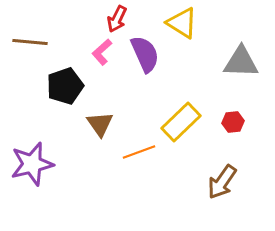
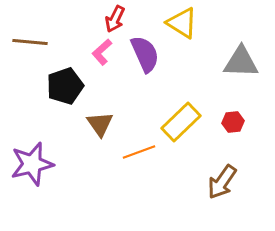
red arrow: moved 2 px left
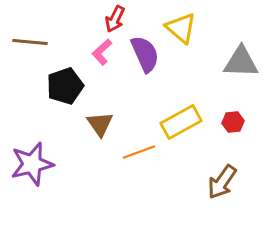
yellow triangle: moved 1 px left, 5 px down; rotated 8 degrees clockwise
yellow rectangle: rotated 15 degrees clockwise
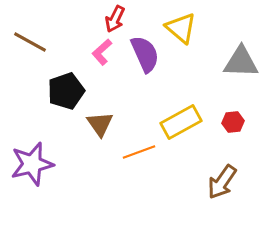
brown line: rotated 24 degrees clockwise
black pentagon: moved 1 px right, 5 px down
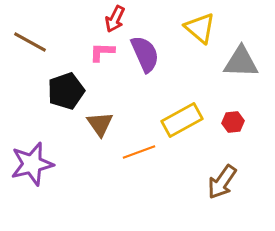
yellow triangle: moved 19 px right
pink L-shape: rotated 44 degrees clockwise
yellow rectangle: moved 1 px right, 2 px up
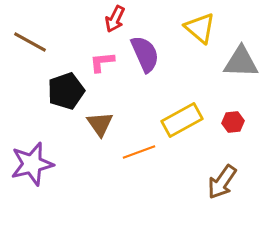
pink L-shape: moved 10 px down; rotated 8 degrees counterclockwise
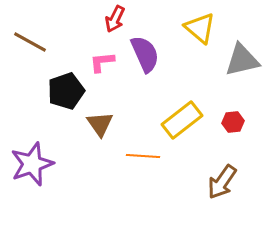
gray triangle: moved 1 px right, 2 px up; rotated 15 degrees counterclockwise
yellow rectangle: rotated 9 degrees counterclockwise
orange line: moved 4 px right, 4 px down; rotated 24 degrees clockwise
purple star: rotated 6 degrees counterclockwise
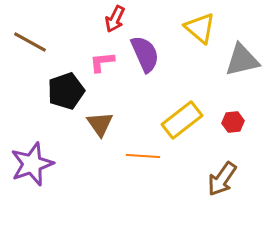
brown arrow: moved 3 px up
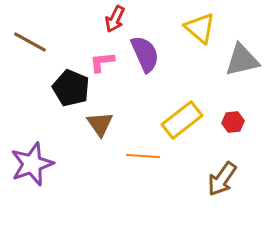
black pentagon: moved 5 px right, 3 px up; rotated 30 degrees counterclockwise
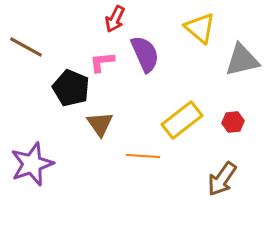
brown line: moved 4 px left, 5 px down
